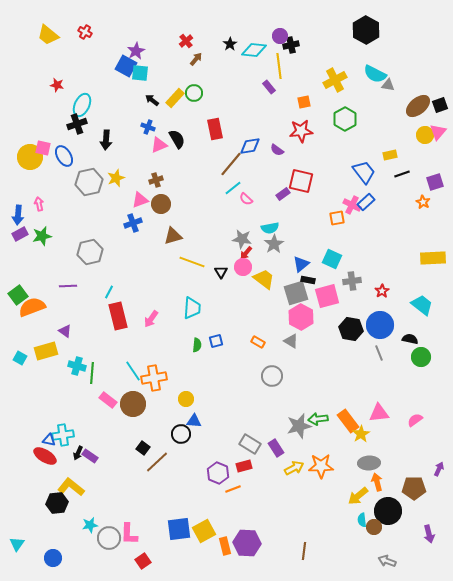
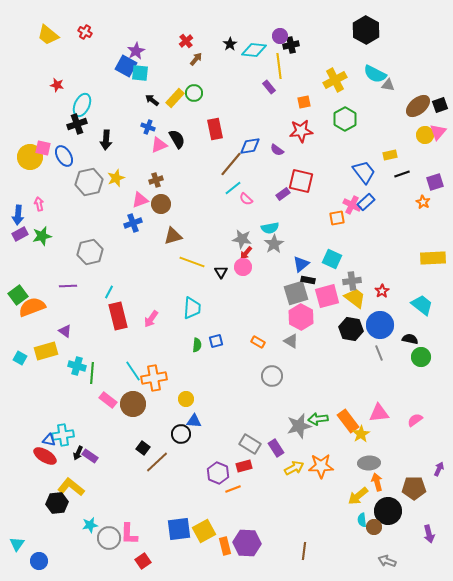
yellow trapezoid at (264, 279): moved 91 px right, 19 px down
blue circle at (53, 558): moved 14 px left, 3 px down
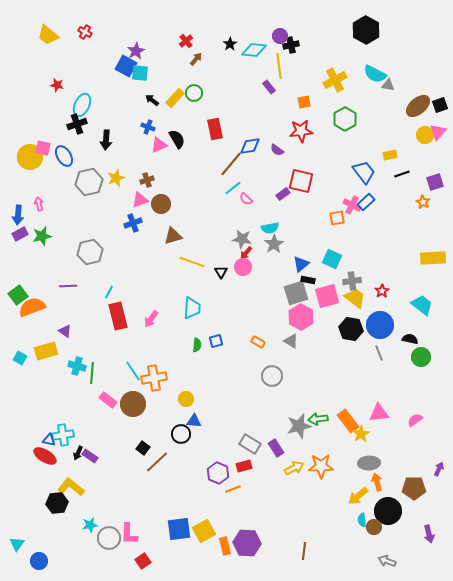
brown cross at (156, 180): moved 9 px left
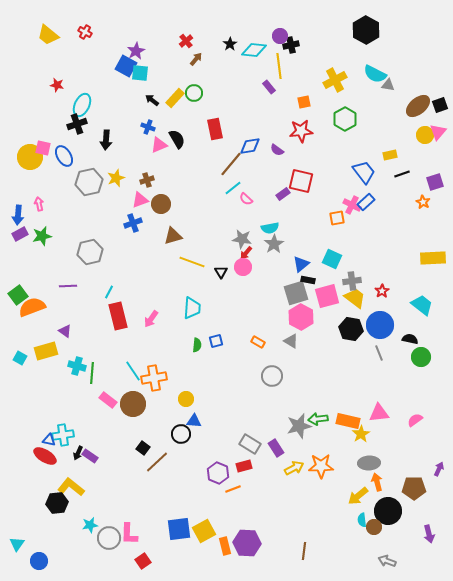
orange rectangle at (348, 421): rotated 40 degrees counterclockwise
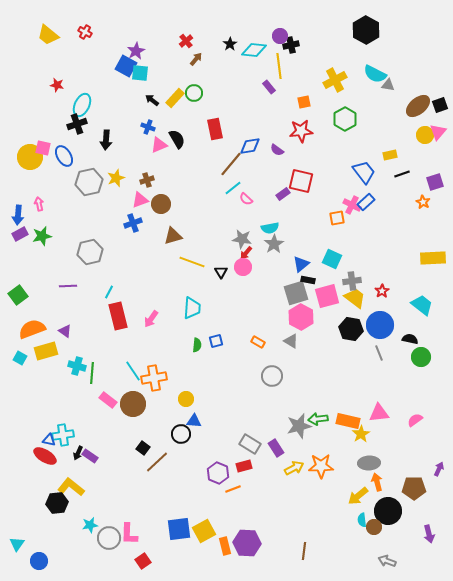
orange semicircle at (32, 307): moved 22 px down
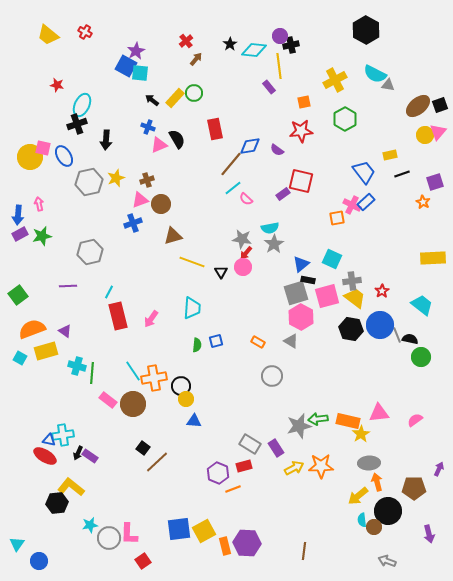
gray line at (379, 353): moved 18 px right, 18 px up
black circle at (181, 434): moved 48 px up
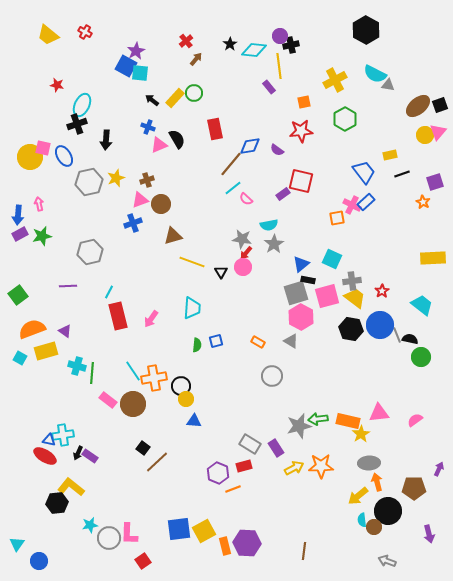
cyan semicircle at (270, 228): moved 1 px left, 3 px up
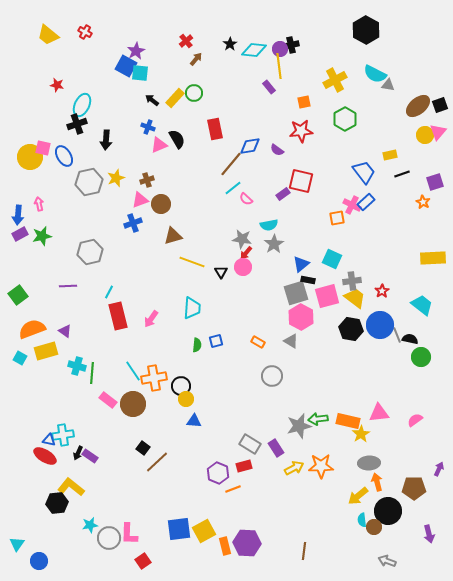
purple circle at (280, 36): moved 13 px down
